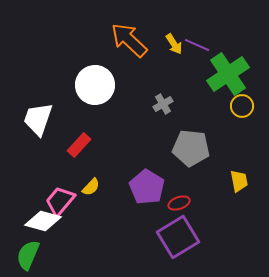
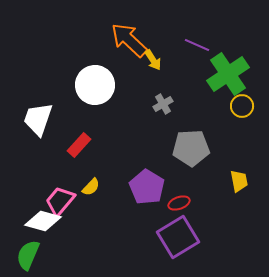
yellow arrow: moved 21 px left, 16 px down
gray pentagon: rotated 9 degrees counterclockwise
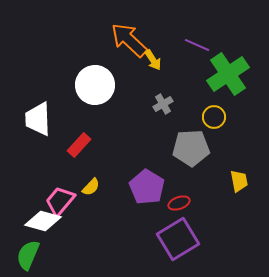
yellow circle: moved 28 px left, 11 px down
white trapezoid: rotated 21 degrees counterclockwise
purple square: moved 2 px down
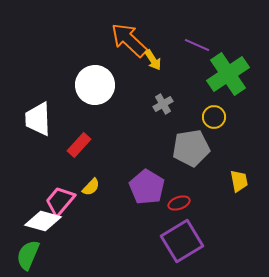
gray pentagon: rotated 6 degrees counterclockwise
purple square: moved 4 px right, 2 px down
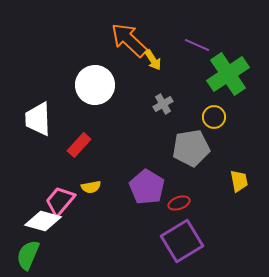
yellow semicircle: rotated 36 degrees clockwise
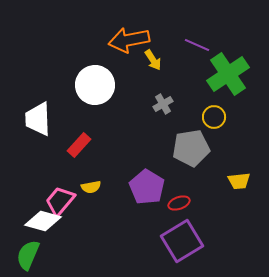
orange arrow: rotated 54 degrees counterclockwise
yellow trapezoid: rotated 95 degrees clockwise
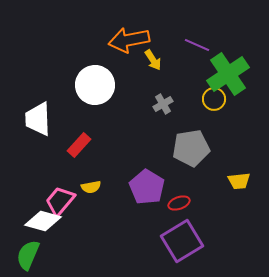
yellow circle: moved 18 px up
